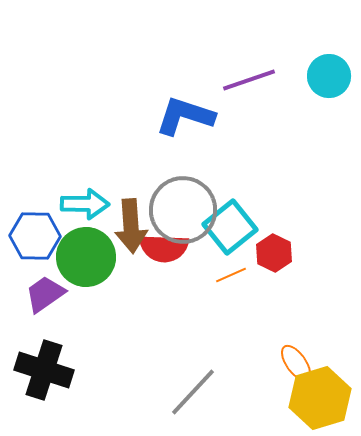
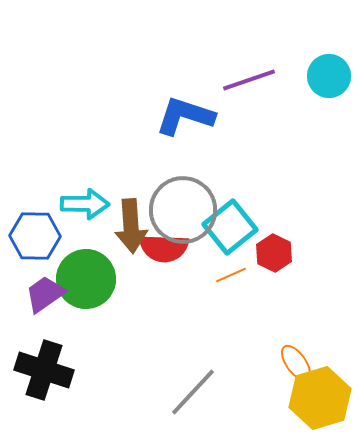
green circle: moved 22 px down
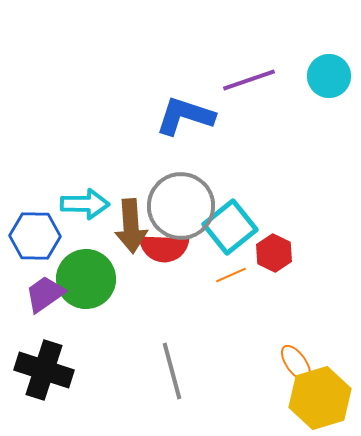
gray circle: moved 2 px left, 4 px up
gray line: moved 21 px left, 21 px up; rotated 58 degrees counterclockwise
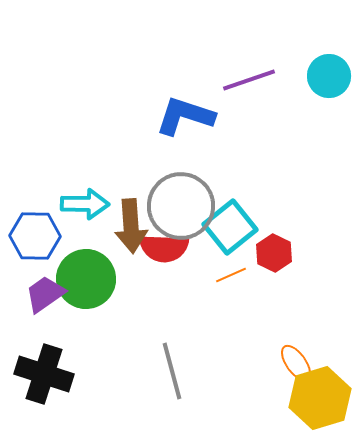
black cross: moved 4 px down
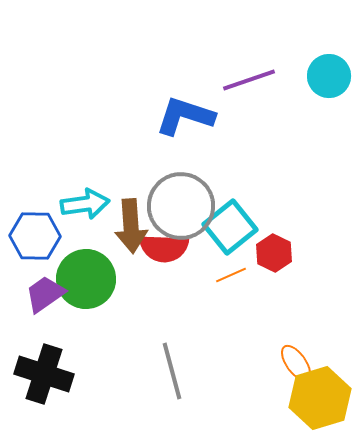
cyan arrow: rotated 9 degrees counterclockwise
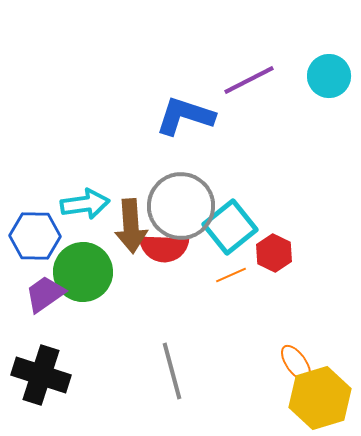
purple line: rotated 8 degrees counterclockwise
green circle: moved 3 px left, 7 px up
black cross: moved 3 px left, 1 px down
